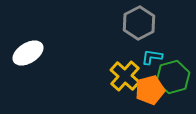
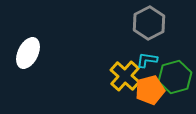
gray hexagon: moved 10 px right
white ellipse: rotated 32 degrees counterclockwise
cyan L-shape: moved 5 px left, 3 px down
green hexagon: moved 2 px right
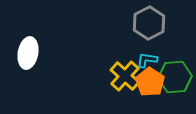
white ellipse: rotated 16 degrees counterclockwise
green hexagon: rotated 12 degrees clockwise
orange pentagon: moved 8 px up; rotated 24 degrees counterclockwise
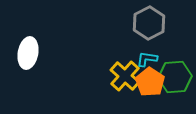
cyan L-shape: moved 1 px up
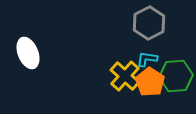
white ellipse: rotated 32 degrees counterclockwise
green hexagon: moved 1 px right, 1 px up
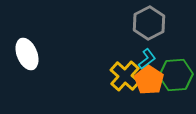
white ellipse: moved 1 px left, 1 px down
cyan L-shape: rotated 135 degrees clockwise
green hexagon: moved 1 px up
orange pentagon: moved 1 px left, 2 px up
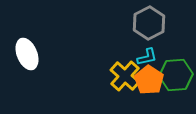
cyan L-shape: moved 2 px up; rotated 25 degrees clockwise
